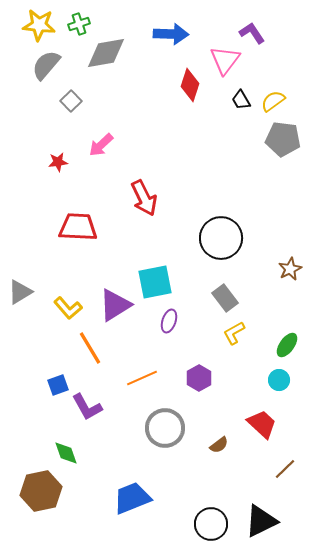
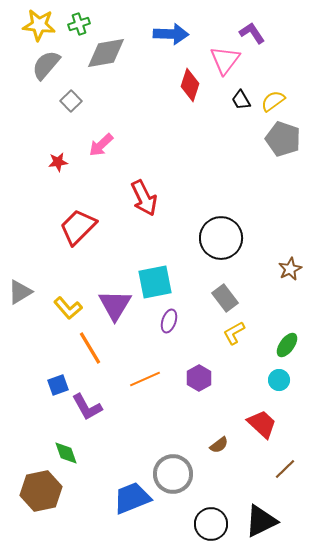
gray pentagon at (283, 139): rotated 12 degrees clockwise
red trapezoid at (78, 227): rotated 48 degrees counterclockwise
purple triangle at (115, 305): rotated 27 degrees counterclockwise
orange line at (142, 378): moved 3 px right, 1 px down
gray circle at (165, 428): moved 8 px right, 46 px down
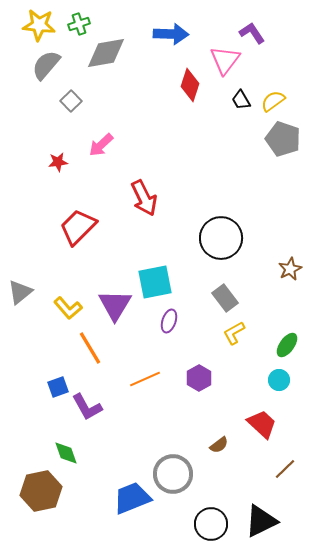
gray triangle at (20, 292): rotated 8 degrees counterclockwise
blue square at (58, 385): moved 2 px down
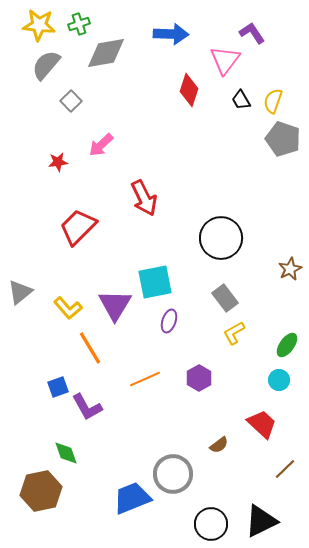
red diamond at (190, 85): moved 1 px left, 5 px down
yellow semicircle at (273, 101): rotated 35 degrees counterclockwise
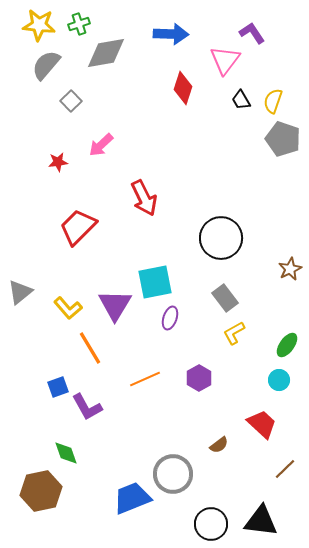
red diamond at (189, 90): moved 6 px left, 2 px up
purple ellipse at (169, 321): moved 1 px right, 3 px up
black triangle at (261, 521): rotated 33 degrees clockwise
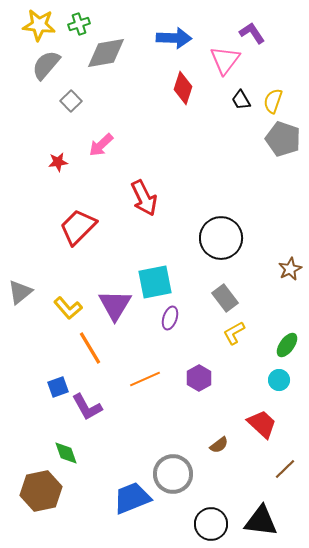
blue arrow at (171, 34): moved 3 px right, 4 px down
